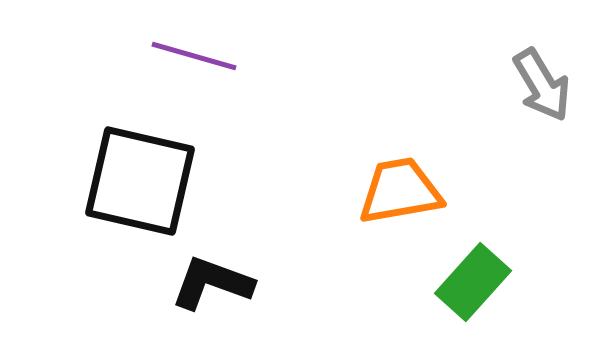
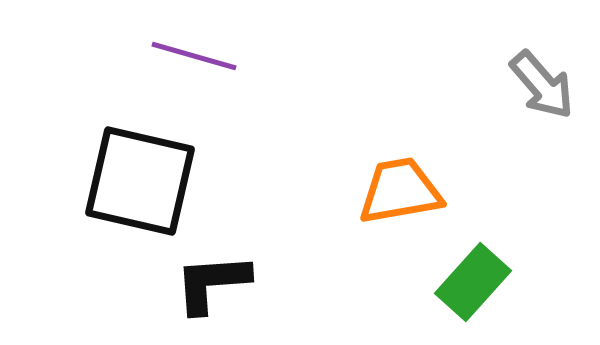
gray arrow: rotated 10 degrees counterclockwise
black L-shape: rotated 24 degrees counterclockwise
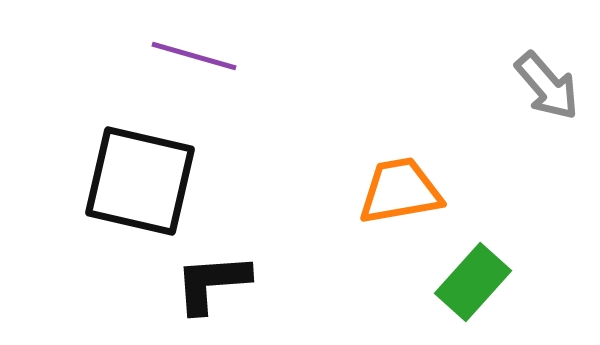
gray arrow: moved 5 px right, 1 px down
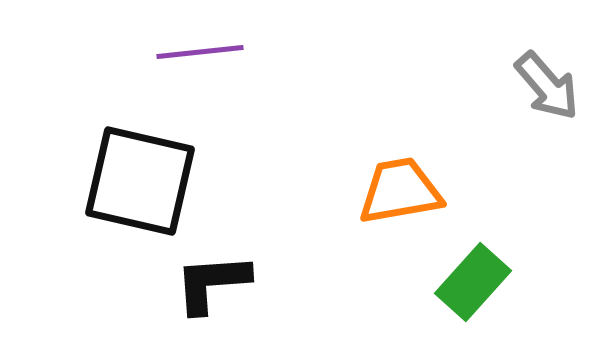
purple line: moved 6 px right, 4 px up; rotated 22 degrees counterclockwise
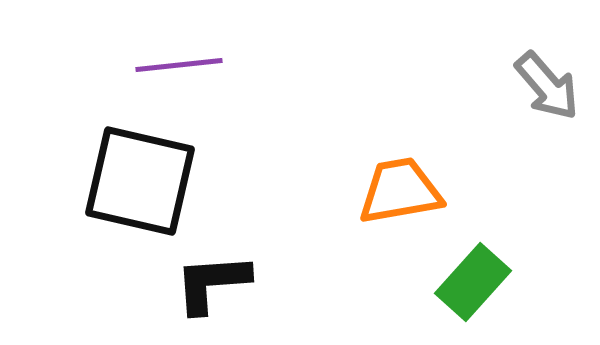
purple line: moved 21 px left, 13 px down
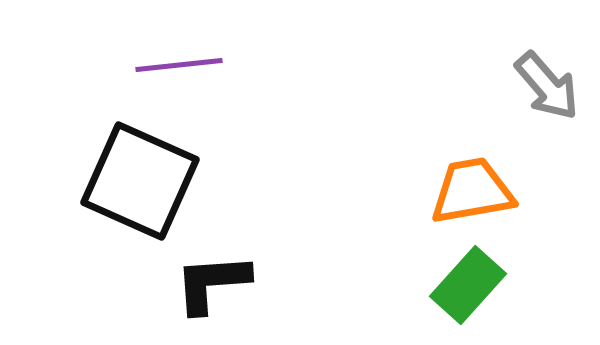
black square: rotated 11 degrees clockwise
orange trapezoid: moved 72 px right
green rectangle: moved 5 px left, 3 px down
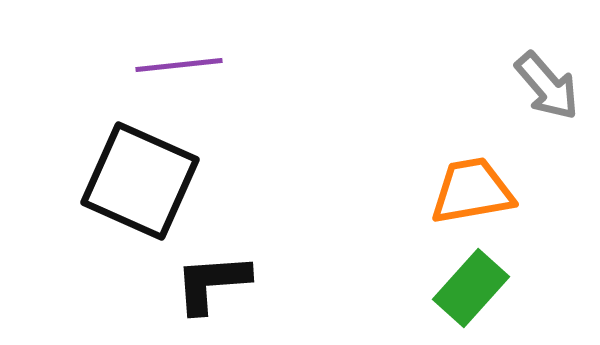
green rectangle: moved 3 px right, 3 px down
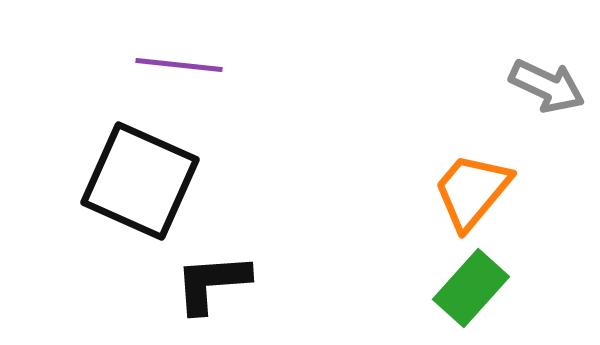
purple line: rotated 12 degrees clockwise
gray arrow: rotated 24 degrees counterclockwise
orange trapezoid: rotated 40 degrees counterclockwise
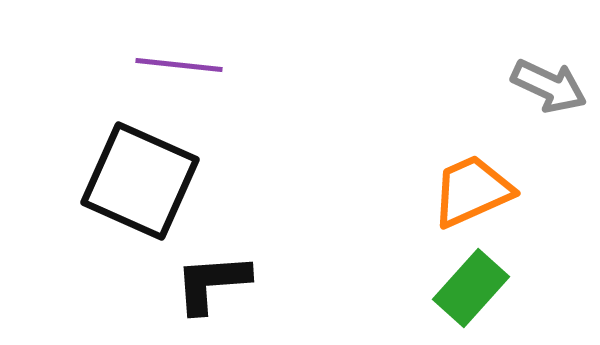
gray arrow: moved 2 px right
orange trapezoid: rotated 26 degrees clockwise
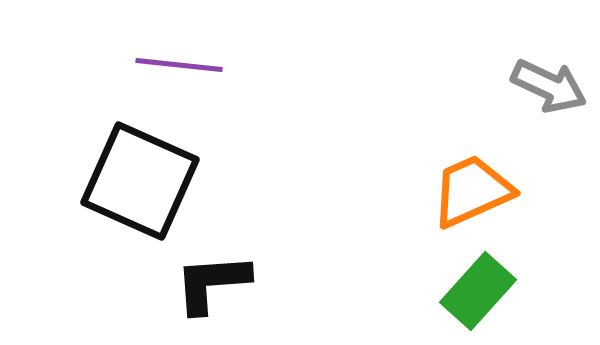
green rectangle: moved 7 px right, 3 px down
